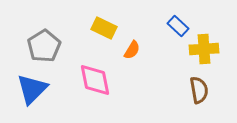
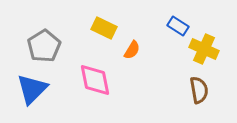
blue rectangle: rotated 10 degrees counterclockwise
yellow cross: rotated 28 degrees clockwise
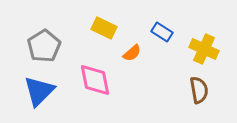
blue rectangle: moved 16 px left, 6 px down
orange semicircle: moved 3 px down; rotated 18 degrees clockwise
blue triangle: moved 7 px right, 2 px down
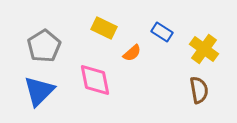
yellow cross: rotated 12 degrees clockwise
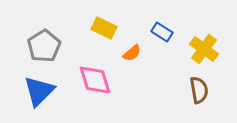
pink diamond: rotated 6 degrees counterclockwise
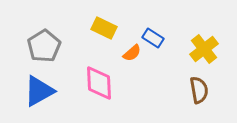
blue rectangle: moved 9 px left, 6 px down
yellow cross: rotated 16 degrees clockwise
pink diamond: moved 4 px right, 3 px down; rotated 15 degrees clockwise
blue triangle: rotated 16 degrees clockwise
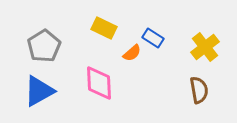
yellow cross: moved 1 px right, 2 px up
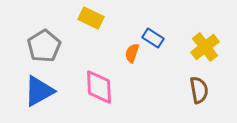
yellow rectangle: moved 13 px left, 10 px up
orange semicircle: rotated 150 degrees clockwise
pink diamond: moved 4 px down
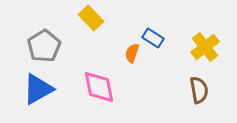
yellow rectangle: rotated 20 degrees clockwise
pink diamond: rotated 9 degrees counterclockwise
blue triangle: moved 1 px left, 2 px up
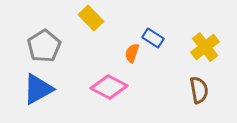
pink diamond: moved 10 px right; rotated 51 degrees counterclockwise
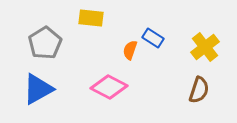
yellow rectangle: rotated 40 degrees counterclockwise
gray pentagon: moved 1 px right, 3 px up
orange semicircle: moved 2 px left, 3 px up
brown semicircle: rotated 28 degrees clockwise
